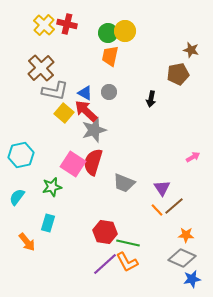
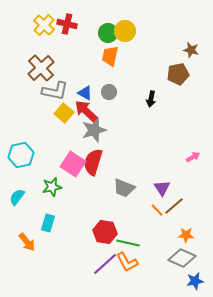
gray trapezoid: moved 5 px down
blue star: moved 3 px right, 2 px down
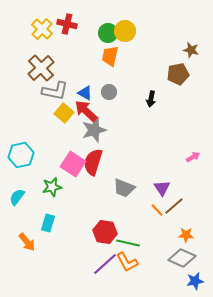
yellow cross: moved 2 px left, 4 px down
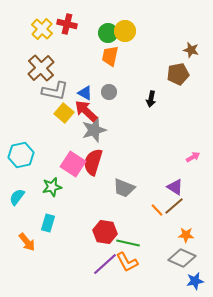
purple triangle: moved 13 px right, 1 px up; rotated 24 degrees counterclockwise
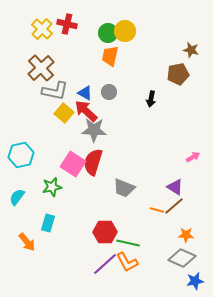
gray star: rotated 20 degrees clockwise
orange line: rotated 32 degrees counterclockwise
red hexagon: rotated 10 degrees counterclockwise
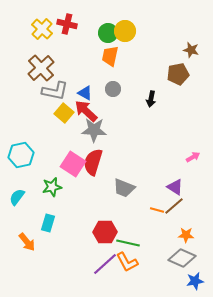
gray circle: moved 4 px right, 3 px up
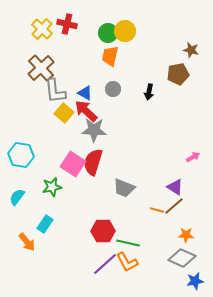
gray L-shape: rotated 72 degrees clockwise
black arrow: moved 2 px left, 7 px up
cyan hexagon: rotated 20 degrees clockwise
cyan rectangle: moved 3 px left, 1 px down; rotated 18 degrees clockwise
red hexagon: moved 2 px left, 1 px up
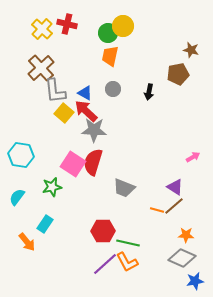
yellow circle: moved 2 px left, 5 px up
